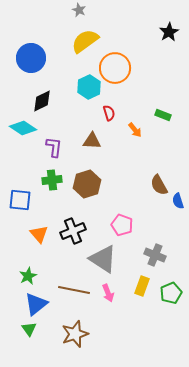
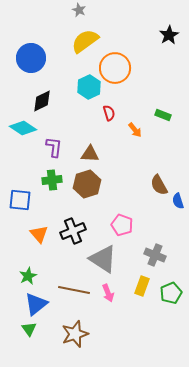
black star: moved 3 px down
brown triangle: moved 2 px left, 13 px down
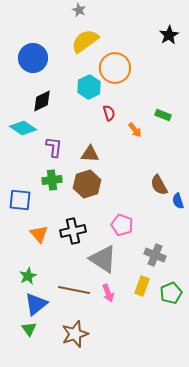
blue circle: moved 2 px right
black cross: rotated 10 degrees clockwise
